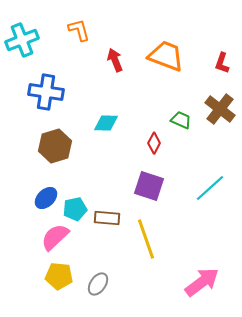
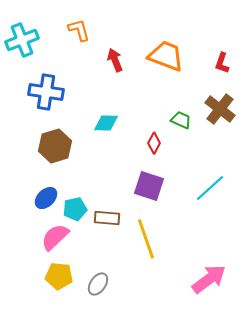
pink arrow: moved 7 px right, 3 px up
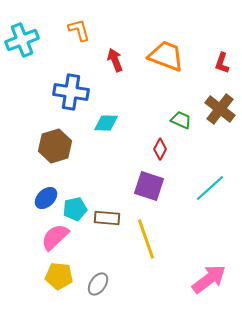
blue cross: moved 25 px right
red diamond: moved 6 px right, 6 px down
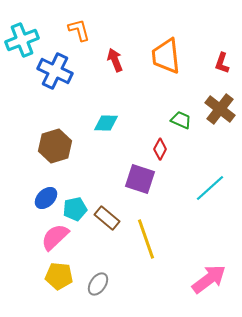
orange trapezoid: rotated 117 degrees counterclockwise
blue cross: moved 16 px left, 21 px up; rotated 16 degrees clockwise
purple square: moved 9 px left, 7 px up
brown rectangle: rotated 35 degrees clockwise
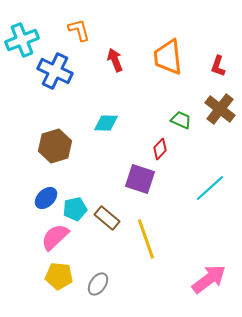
orange trapezoid: moved 2 px right, 1 px down
red L-shape: moved 4 px left, 3 px down
red diamond: rotated 15 degrees clockwise
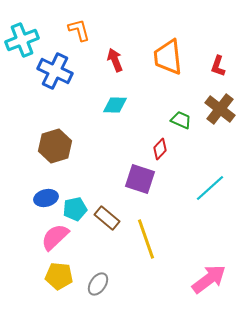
cyan diamond: moved 9 px right, 18 px up
blue ellipse: rotated 30 degrees clockwise
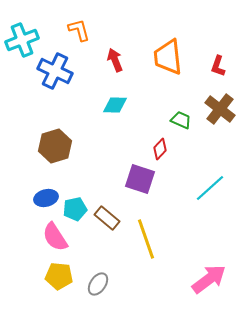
pink semicircle: rotated 80 degrees counterclockwise
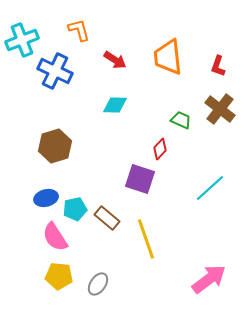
red arrow: rotated 145 degrees clockwise
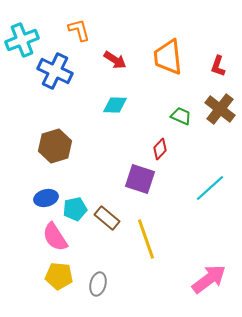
green trapezoid: moved 4 px up
gray ellipse: rotated 20 degrees counterclockwise
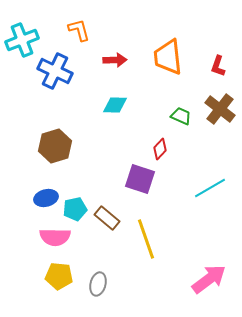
red arrow: rotated 35 degrees counterclockwise
cyan line: rotated 12 degrees clockwise
pink semicircle: rotated 56 degrees counterclockwise
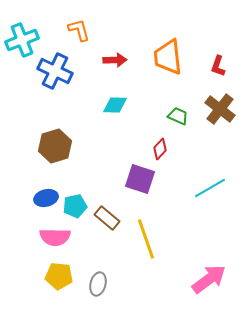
green trapezoid: moved 3 px left
cyan pentagon: moved 3 px up
